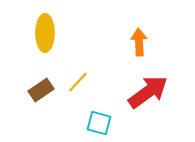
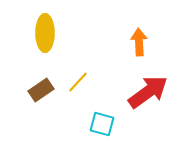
cyan square: moved 3 px right, 1 px down
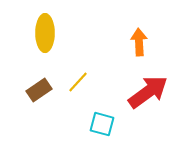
brown rectangle: moved 2 px left
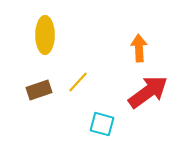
yellow ellipse: moved 2 px down
orange arrow: moved 6 px down
brown rectangle: rotated 15 degrees clockwise
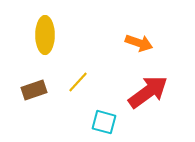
orange arrow: moved 5 px up; rotated 112 degrees clockwise
brown rectangle: moved 5 px left
cyan square: moved 2 px right, 2 px up
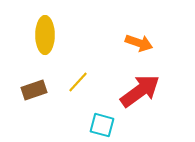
red arrow: moved 8 px left, 1 px up
cyan square: moved 2 px left, 3 px down
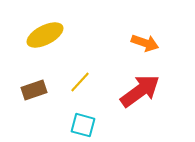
yellow ellipse: rotated 63 degrees clockwise
orange arrow: moved 6 px right
yellow line: moved 2 px right
cyan square: moved 19 px left
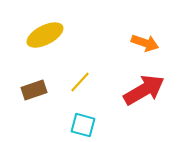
red arrow: moved 4 px right, 1 px up; rotated 6 degrees clockwise
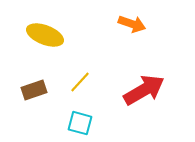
yellow ellipse: rotated 48 degrees clockwise
orange arrow: moved 13 px left, 19 px up
cyan square: moved 3 px left, 2 px up
